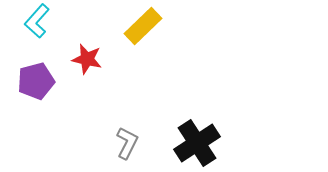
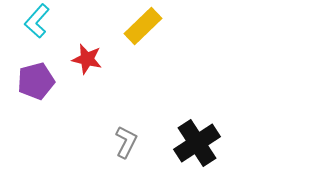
gray L-shape: moved 1 px left, 1 px up
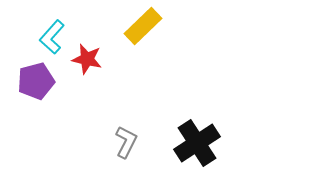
cyan L-shape: moved 15 px right, 16 px down
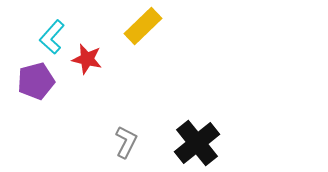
black cross: rotated 6 degrees counterclockwise
